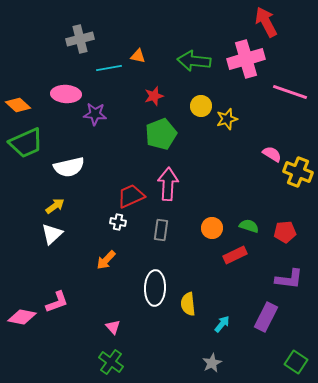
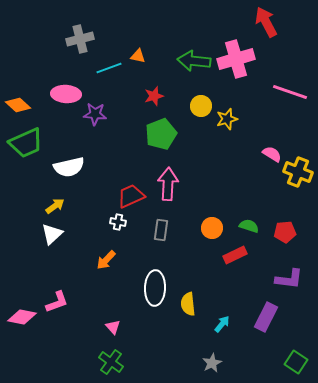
pink cross: moved 10 px left
cyan line: rotated 10 degrees counterclockwise
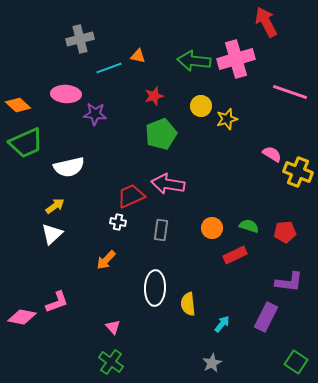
pink arrow: rotated 84 degrees counterclockwise
purple L-shape: moved 3 px down
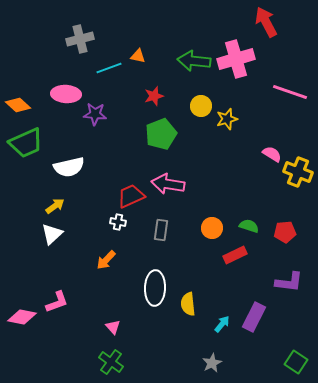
purple rectangle: moved 12 px left
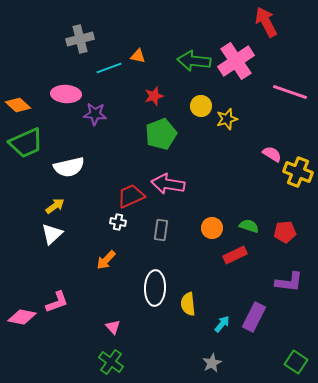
pink cross: moved 2 px down; rotated 18 degrees counterclockwise
